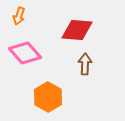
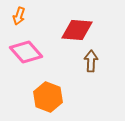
pink diamond: moved 1 px right, 1 px up
brown arrow: moved 6 px right, 3 px up
orange hexagon: rotated 8 degrees counterclockwise
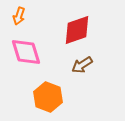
red diamond: rotated 24 degrees counterclockwise
pink diamond: rotated 24 degrees clockwise
brown arrow: moved 9 px left, 4 px down; rotated 125 degrees counterclockwise
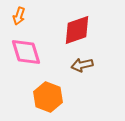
brown arrow: rotated 20 degrees clockwise
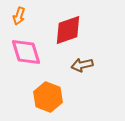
red diamond: moved 9 px left
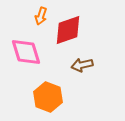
orange arrow: moved 22 px right
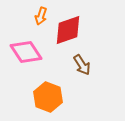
pink diamond: rotated 16 degrees counterclockwise
brown arrow: rotated 110 degrees counterclockwise
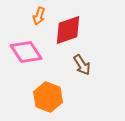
orange arrow: moved 2 px left
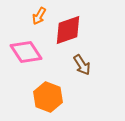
orange arrow: rotated 12 degrees clockwise
